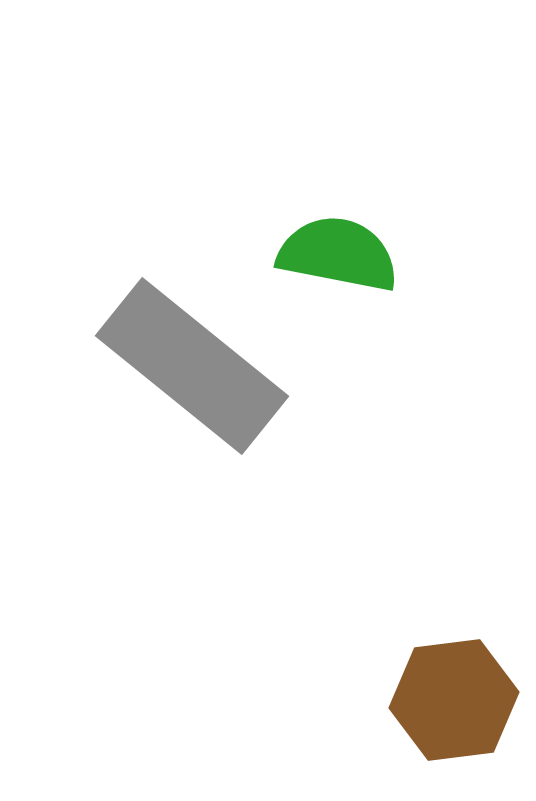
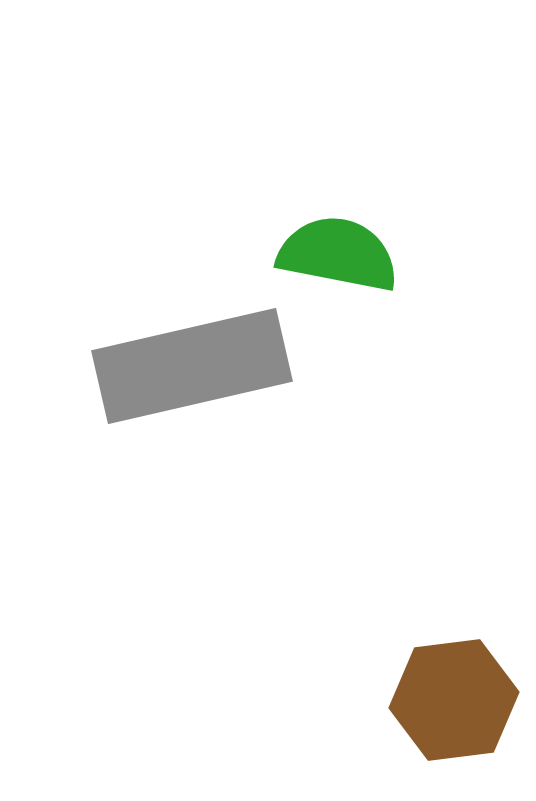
gray rectangle: rotated 52 degrees counterclockwise
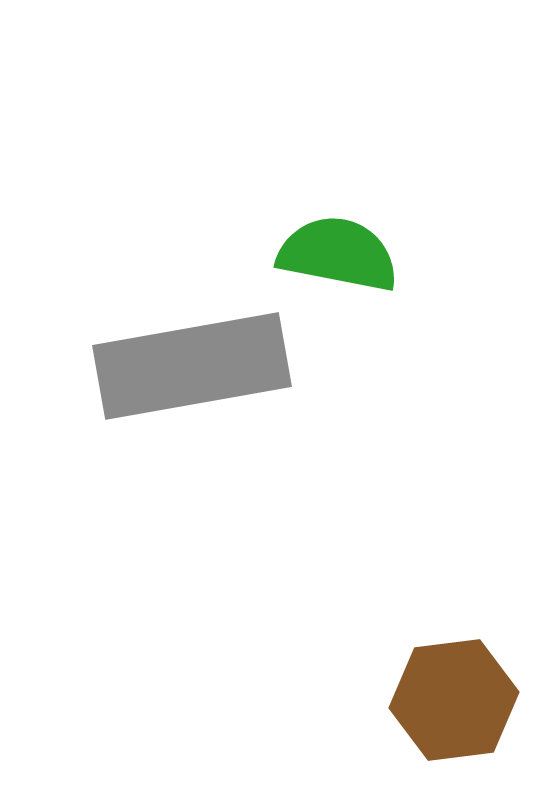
gray rectangle: rotated 3 degrees clockwise
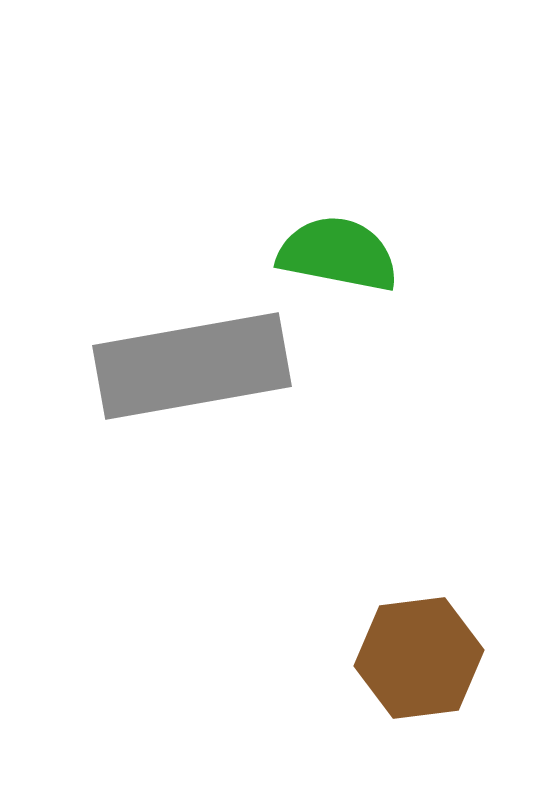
brown hexagon: moved 35 px left, 42 px up
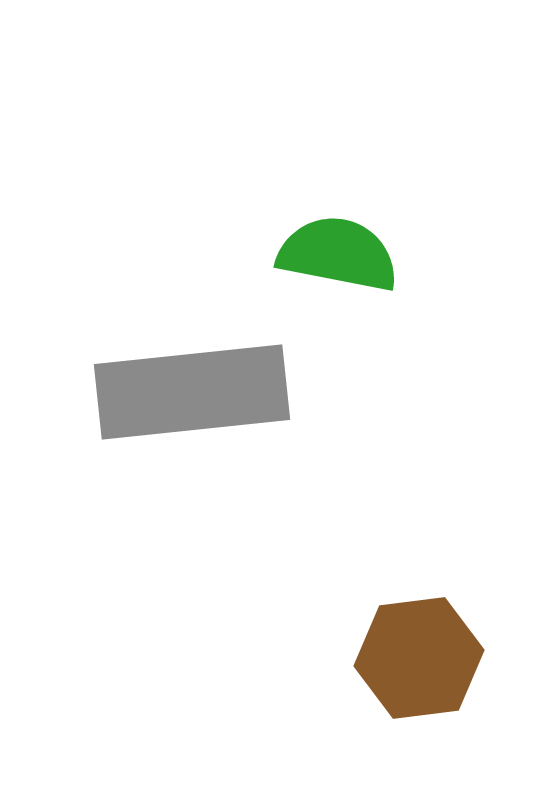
gray rectangle: moved 26 px down; rotated 4 degrees clockwise
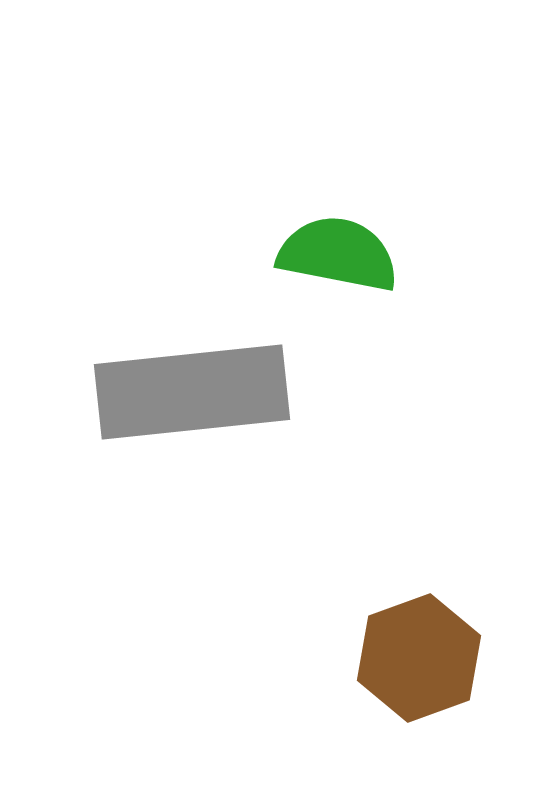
brown hexagon: rotated 13 degrees counterclockwise
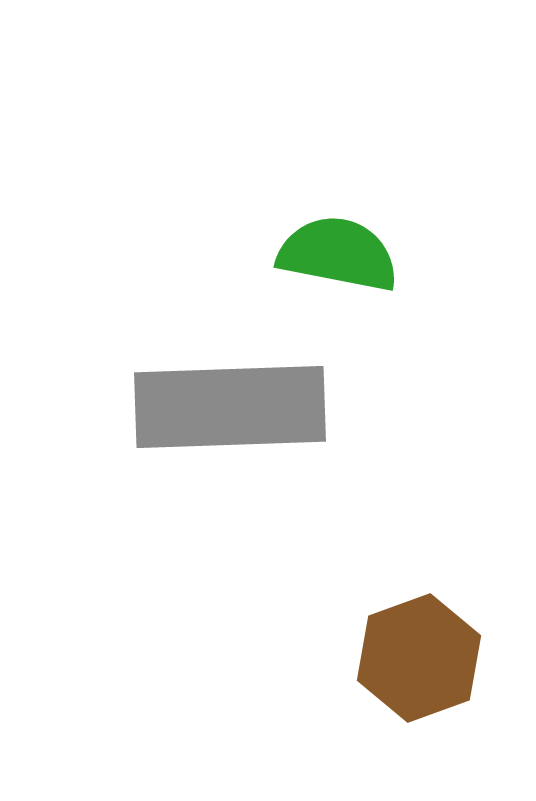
gray rectangle: moved 38 px right, 15 px down; rotated 4 degrees clockwise
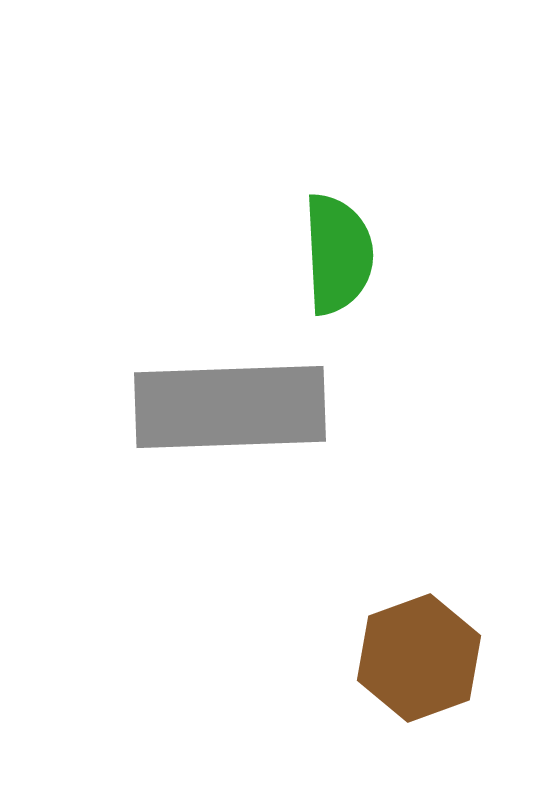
green semicircle: rotated 76 degrees clockwise
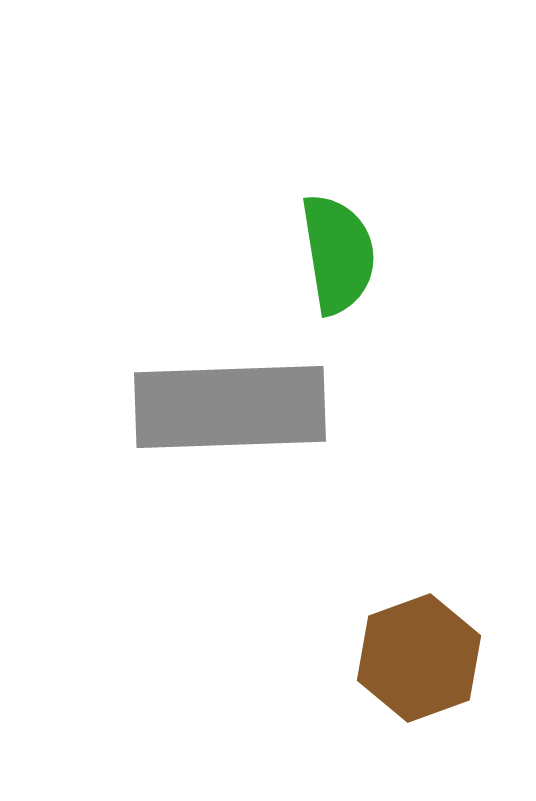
green semicircle: rotated 6 degrees counterclockwise
